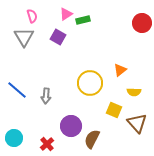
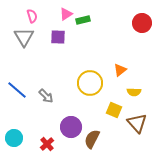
purple square: rotated 28 degrees counterclockwise
gray arrow: rotated 49 degrees counterclockwise
purple circle: moved 1 px down
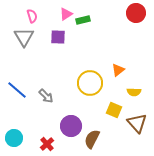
red circle: moved 6 px left, 10 px up
orange triangle: moved 2 px left
purple circle: moved 1 px up
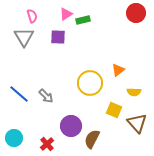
blue line: moved 2 px right, 4 px down
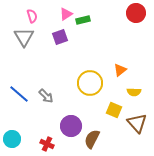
purple square: moved 2 px right; rotated 21 degrees counterclockwise
orange triangle: moved 2 px right
cyan circle: moved 2 px left, 1 px down
red cross: rotated 24 degrees counterclockwise
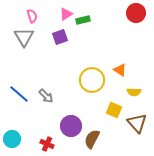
orange triangle: rotated 48 degrees counterclockwise
yellow circle: moved 2 px right, 3 px up
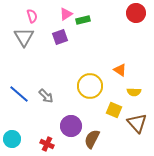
yellow circle: moved 2 px left, 6 px down
